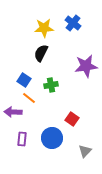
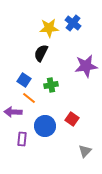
yellow star: moved 5 px right
blue circle: moved 7 px left, 12 px up
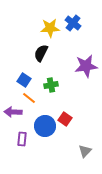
yellow star: moved 1 px right
red square: moved 7 px left
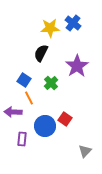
purple star: moved 9 px left; rotated 25 degrees counterclockwise
green cross: moved 2 px up; rotated 32 degrees counterclockwise
orange line: rotated 24 degrees clockwise
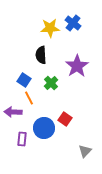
black semicircle: moved 2 px down; rotated 30 degrees counterclockwise
blue circle: moved 1 px left, 2 px down
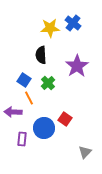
green cross: moved 3 px left
gray triangle: moved 1 px down
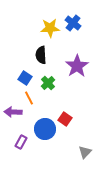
blue square: moved 1 px right, 2 px up
blue circle: moved 1 px right, 1 px down
purple rectangle: moved 1 px left, 3 px down; rotated 24 degrees clockwise
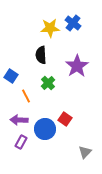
blue square: moved 14 px left, 2 px up
orange line: moved 3 px left, 2 px up
purple arrow: moved 6 px right, 8 px down
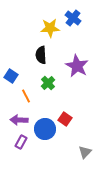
blue cross: moved 5 px up
purple star: rotated 10 degrees counterclockwise
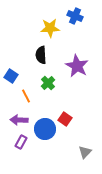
blue cross: moved 2 px right, 2 px up; rotated 14 degrees counterclockwise
